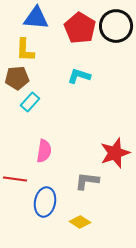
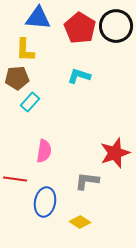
blue triangle: moved 2 px right
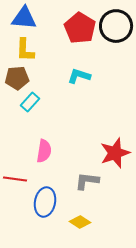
blue triangle: moved 14 px left
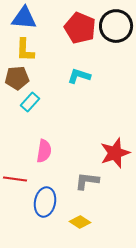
red pentagon: rotated 8 degrees counterclockwise
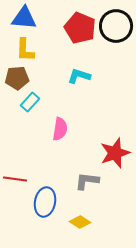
pink semicircle: moved 16 px right, 22 px up
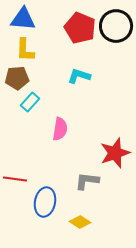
blue triangle: moved 1 px left, 1 px down
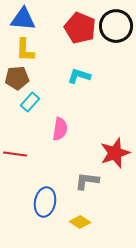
red line: moved 25 px up
